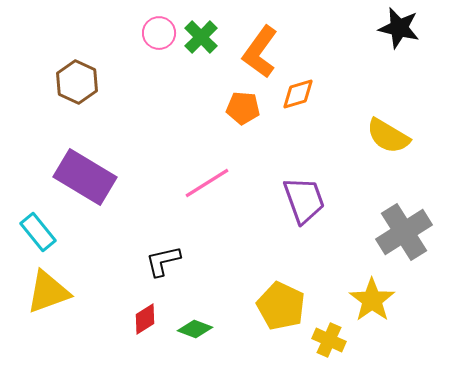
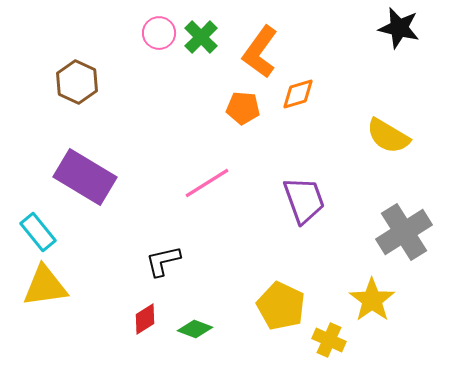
yellow triangle: moved 3 px left, 6 px up; rotated 12 degrees clockwise
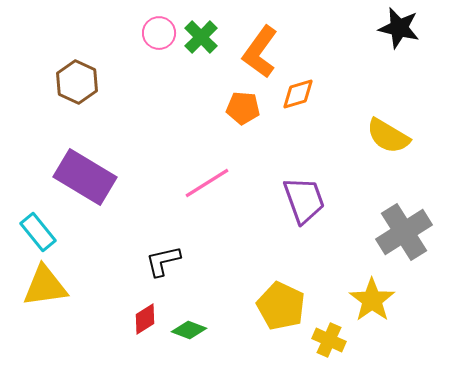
green diamond: moved 6 px left, 1 px down
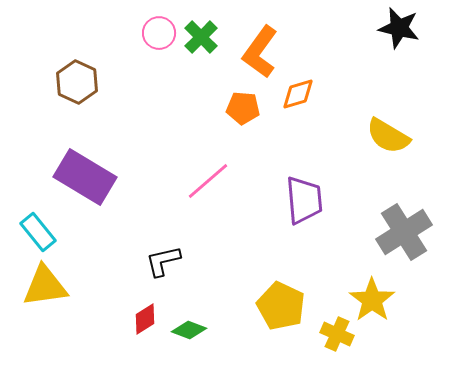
pink line: moved 1 px right, 2 px up; rotated 9 degrees counterclockwise
purple trapezoid: rotated 15 degrees clockwise
yellow cross: moved 8 px right, 6 px up
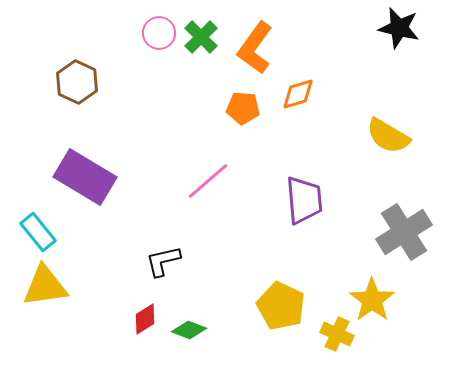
orange L-shape: moved 5 px left, 4 px up
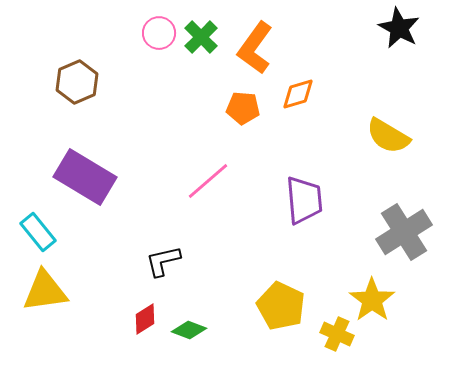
black star: rotated 15 degrees clockwise
brown hexagon: rotated 12 degrees clockwise
yellow triangle: moved 5 px down
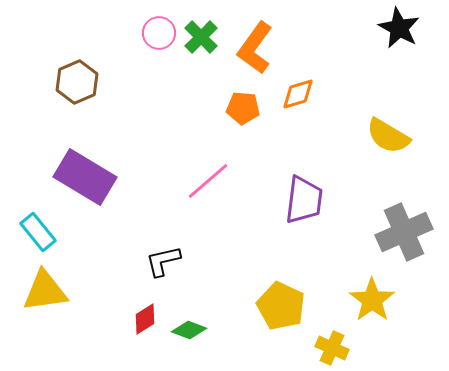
purple trapezoid: rotated 12 degrees clockwise
gray cross: rotated 8 degrees clockwise
yellow cross: moved 5 px left, 14 px down
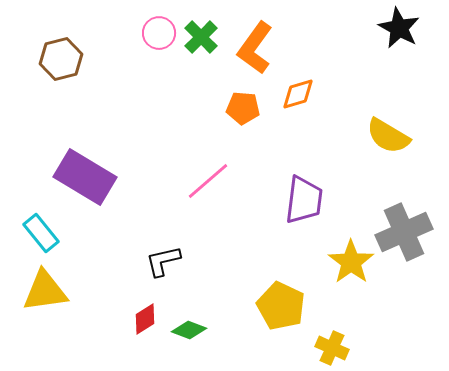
brown hexagon: moved 16 px left, 23 px up; rotated 9 degrees clockwise
cyan rectangle: moved 3 px right, 1 px down
yellow star: moved 21 px left, 38 px up
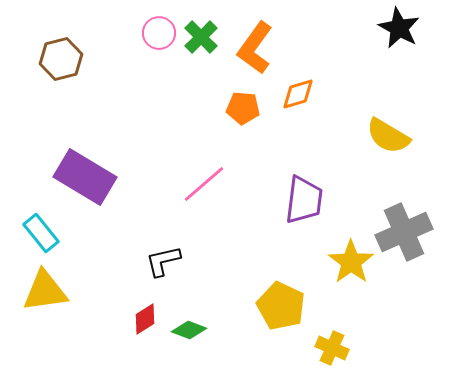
pink line: moved 4 px left, 3 px down
